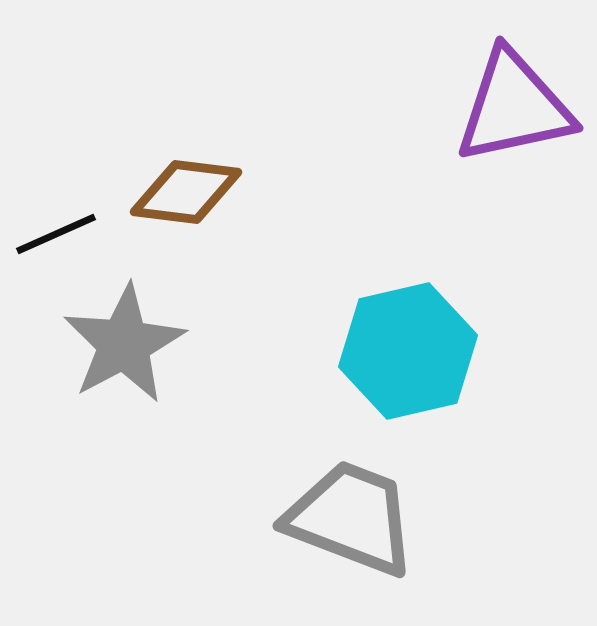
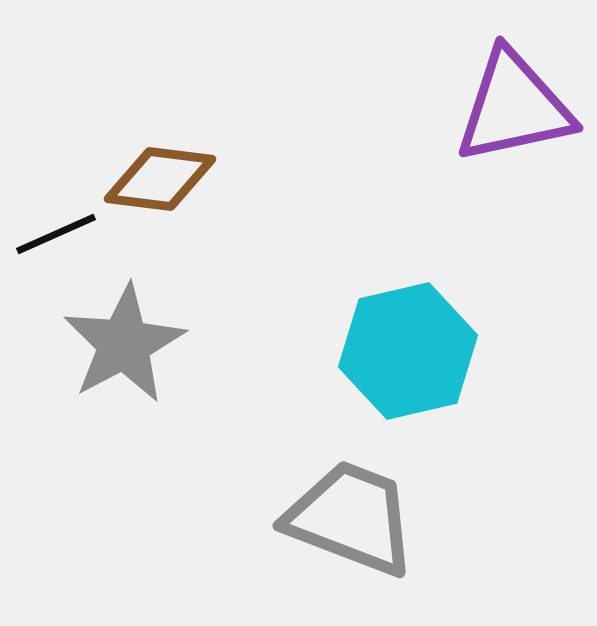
brown diamond: moved 26 px left, 13 px up
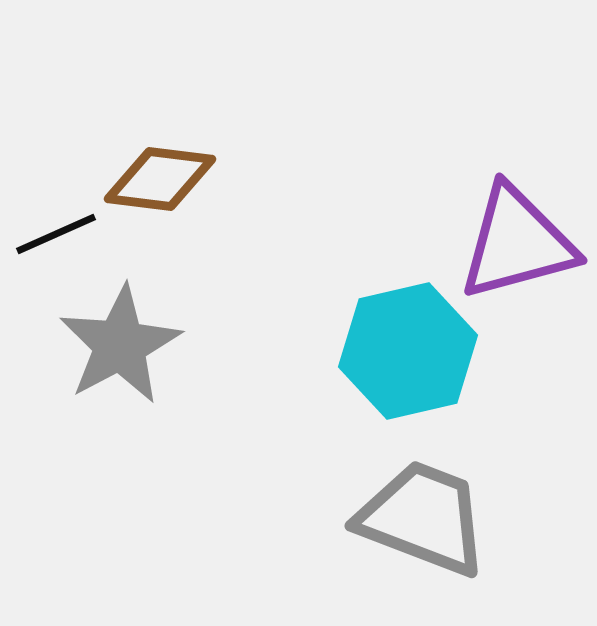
purple triangle: moved 3 px right, 136 px down; rotated 3 degrees counterclockwise
gray star: moved 4 px left, 1 px down
gray trapezoid: moved 72 px right
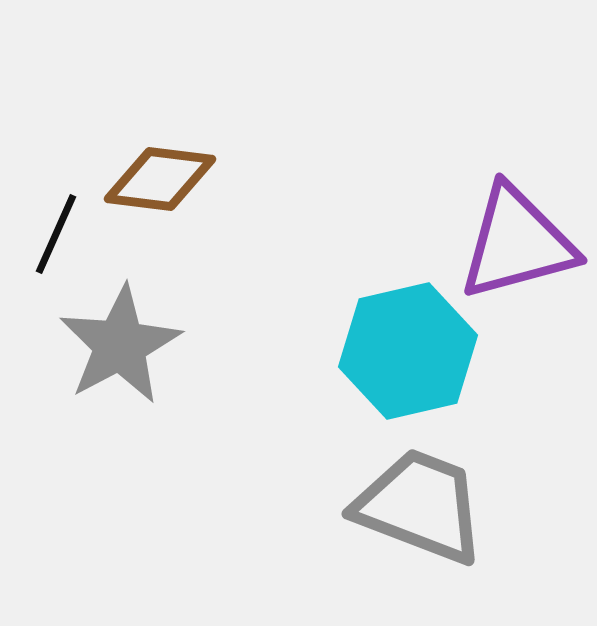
black line: rotated 42 degrees counterclockwise
gray trapezoid: moved 3 px left, 12 px up
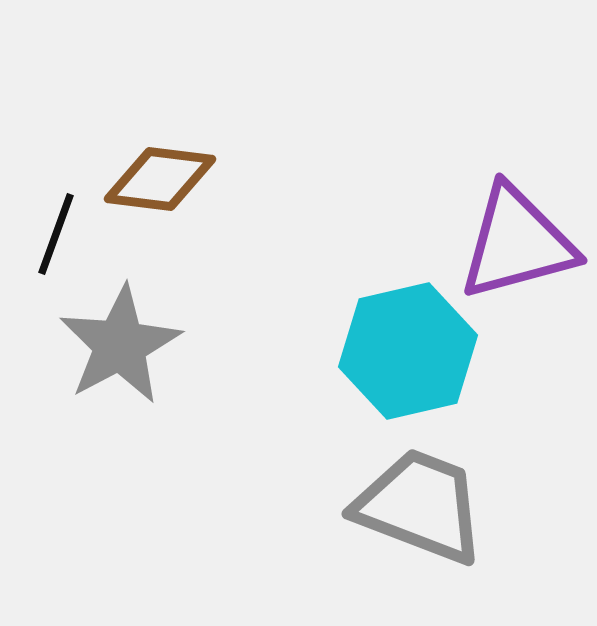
black line: rotated 4 degrees counterclockwise
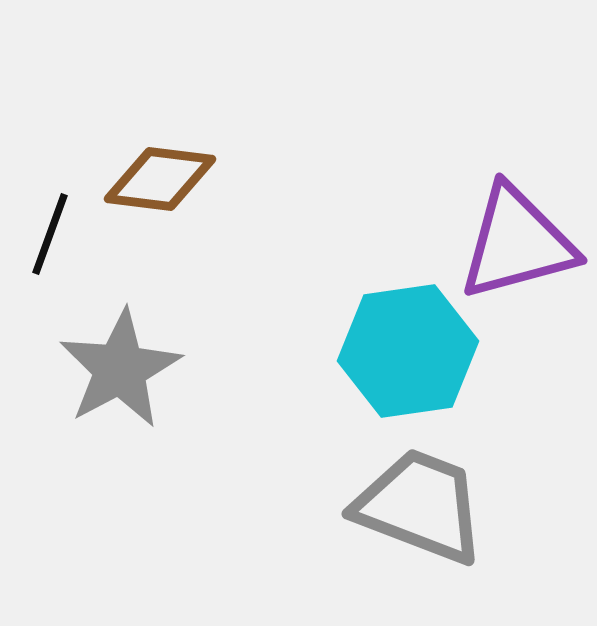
black line: moved 6 px left
gray star: moved 24 px down
cyan hexagon: rotated 5 degrees clockwise
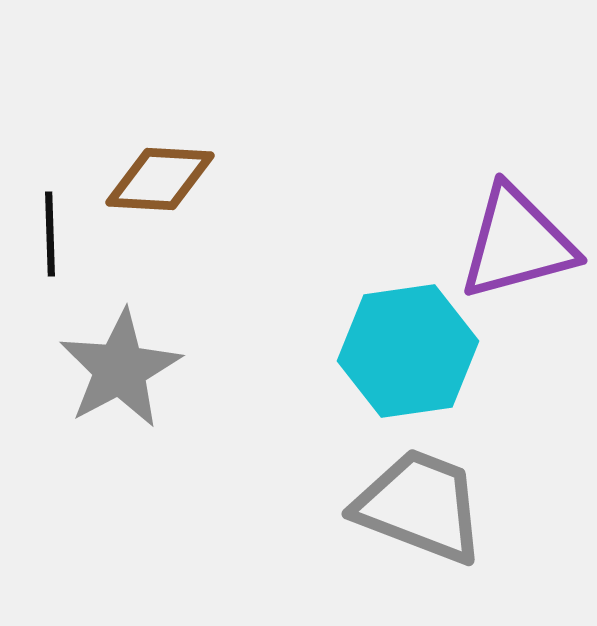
brown diamond: rotated 4 degrees counterclockwise
black line: rotated 22 degrees counterclockwise
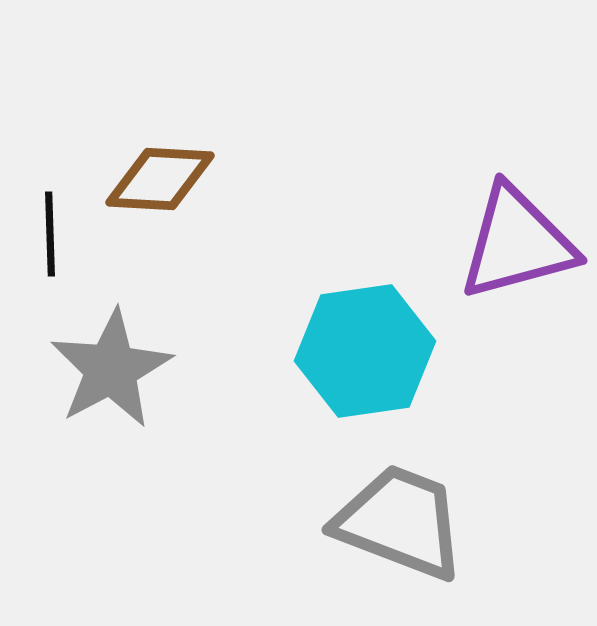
cyan hexagon: moved 43 px left
gray star: moved 9 px left
gray trapezoid: moved 20 px left, 16 px down
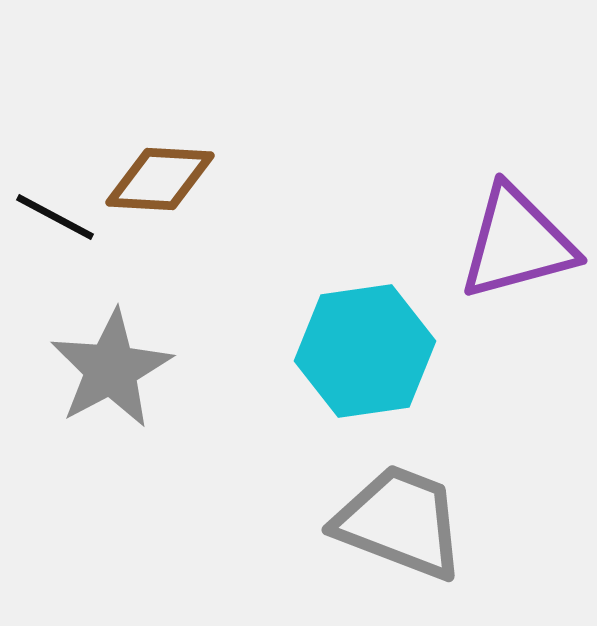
black line: moved 5 px right, 17 px up; rotated 60 degrees counterclockwise
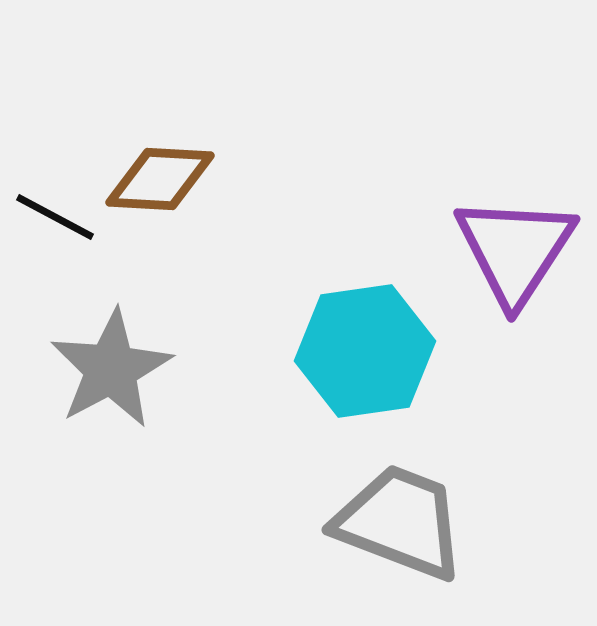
purple triangle: moved 2 px left, 7 px down; rotated 42 degrees counterclockwise
